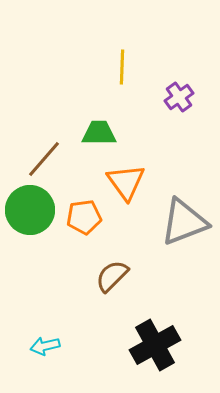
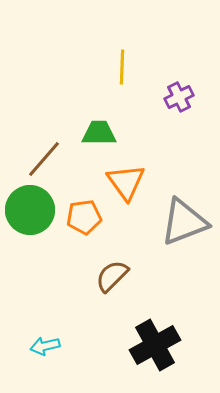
purple cross: rotated 8 degrees clockwise
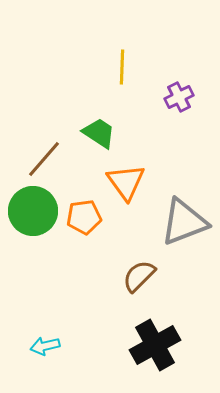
green trapezoid: rotated 33 degrees clockwise
green circle: moved 3 px right, 1 px down
brown semicircle: moved 27 px right
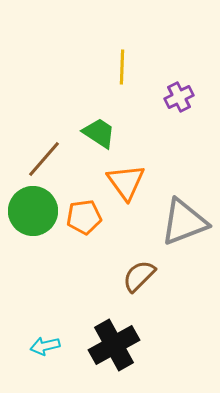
black cross: moved 41 px left
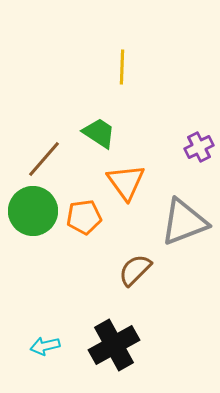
purple cross: moved 20 px right, 50 px down
brown semicircle: moved 4 px left, 6 px up
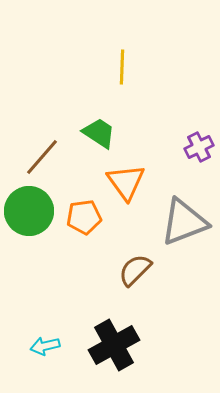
brown line: moved 2 px left, 2 px up
green circle: moved 4 px left
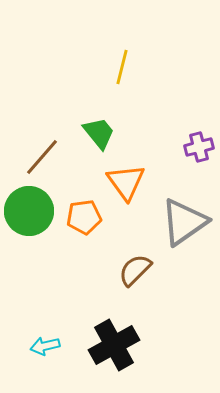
yellow line: rotated 12 degrees clockwise
green trapezoid: rotated 18 degrees clockwise
purple cross: rotated 12 degrees clockwise
gray triangle: rotated 14 degrees counterclockwise
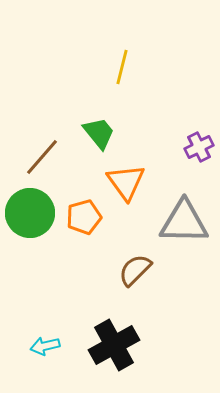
purple cross: rotated 12 degrees counterclockwise
green circle: moved 1 px right, 2 px down
orange pentagon: rotated 8 degrees counterclockwise
gray triangle: rotated 36 degrees clockwise
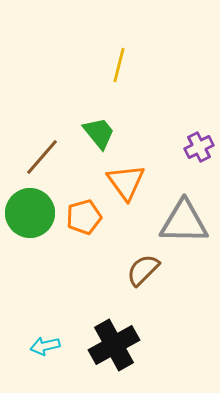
yellow line: moved 3 px left, 2 px up
brown semicircle: moved 8 px right
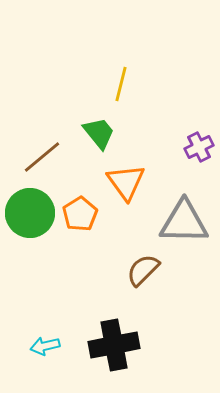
yellow line: moved 2 px right, 19 px down
brown line: rotated 9 degrees clockwise
orange pentagon: moved 4 px left, 3 px up; rotated 16 degrees counterclockwise
black cross: rotated 18 degrees clockwise
